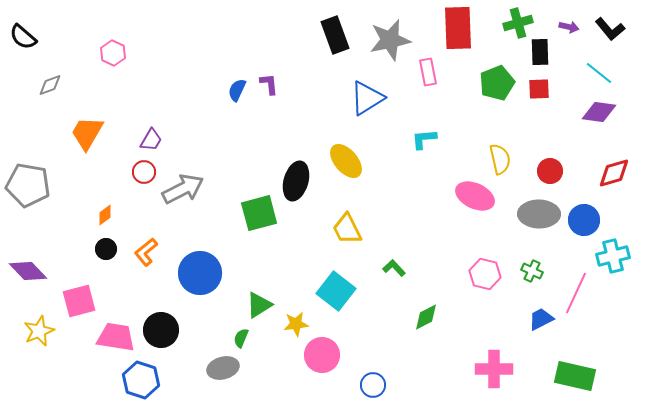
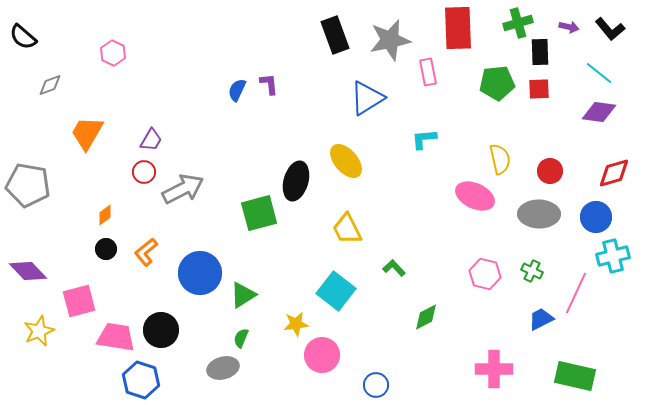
green pentagon at (497, 83): rotated 16 degrees clockwise
blue circle at (584, 220): moved 12 px right, 3 px up
green triangle at (259, 305): moved 16 px left, 10 px up
blue circle at (373, 385): moved 3 px right
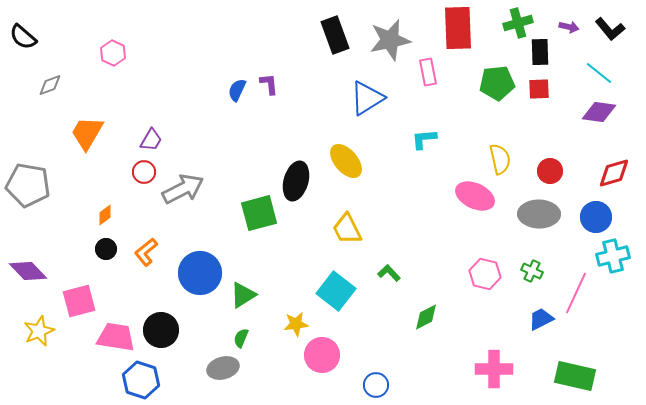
green L-shape at (394, 268): moved 5 px left, 5 px down
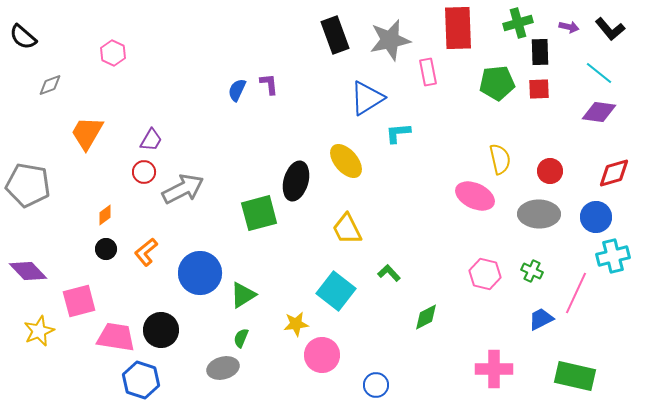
cyan L-shape at (424, 139): moved 26 px left, 6 px up
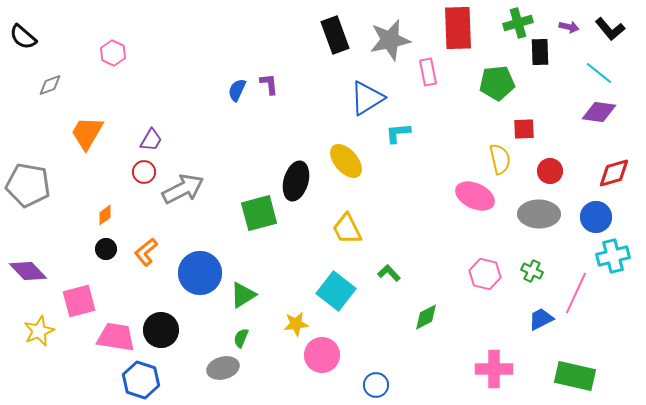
red square at (539, 89): moved 15 px left, 40 px down
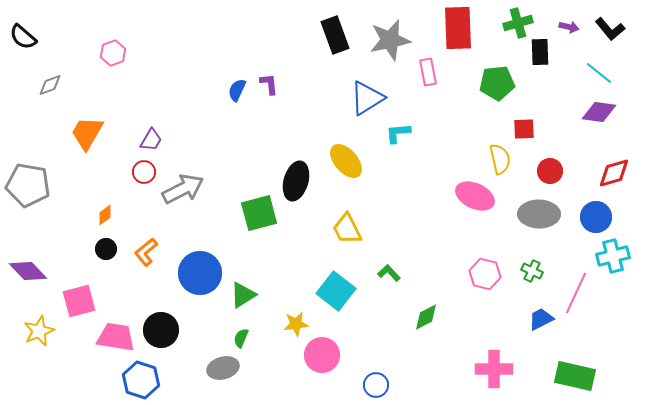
pink hexagon at (113, 53): rotated 15 degrees clockwise
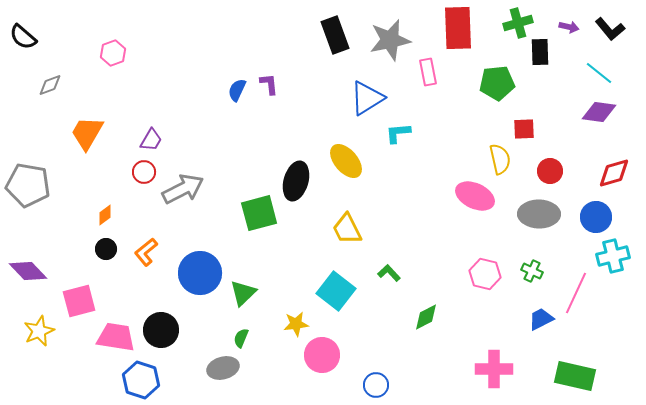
green triangle at (243, 295): moved 2 px up; rotated 12 degrees counterclockwise
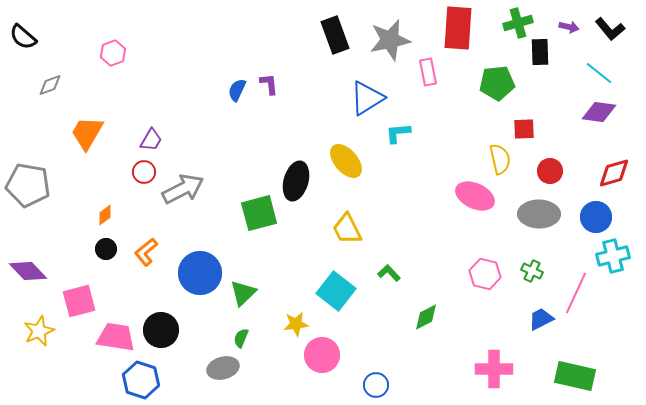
red rectangle at (458, 28): rotated 6 degrees clockwise
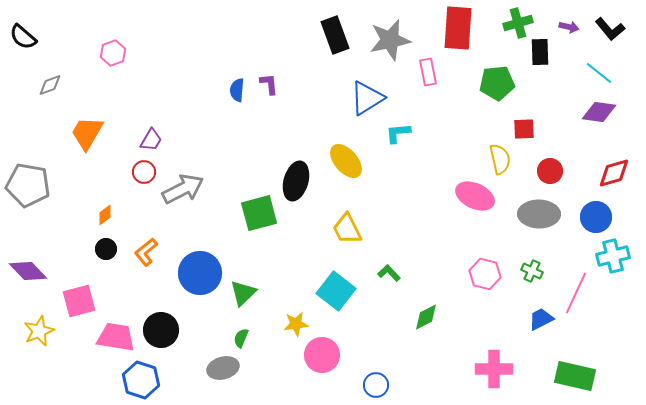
blue semicircle at (237, 90): rotated 20 degrees counterclockwise
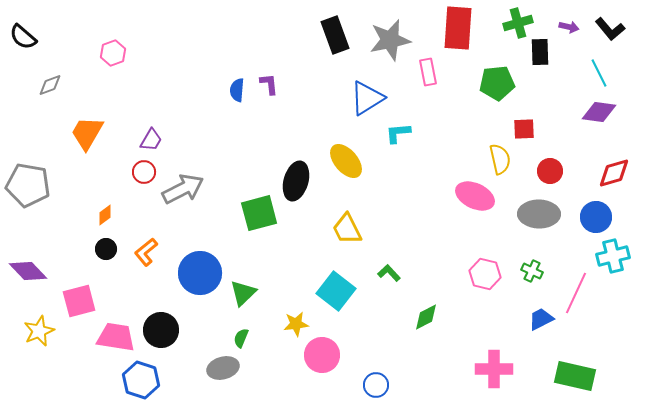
cyan line at (599, 73): rotated 24 degrees clockwise
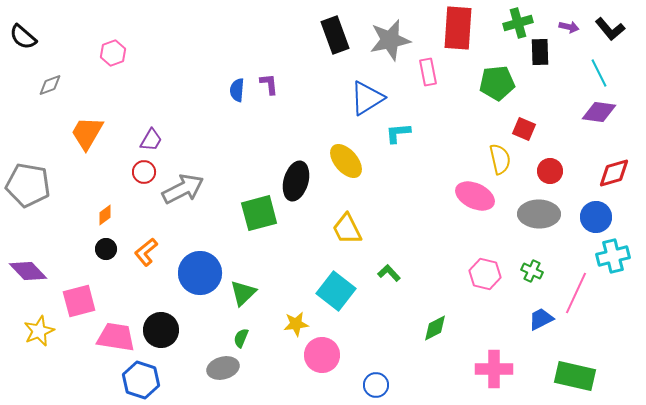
red square at (524, 129): rotated 25 degrees clockwise
green diamond at (426, 317): moved 9 px right, 11 px down
